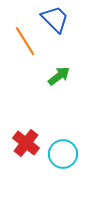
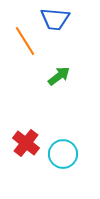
blue trapezoid: rotated 140 degrees clockwise
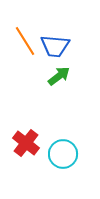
blue trapezoid: moved 27 px down
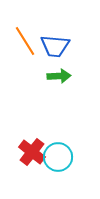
green arrow: rotated 35 degrees clockwise
red cross: moved 6 px right, 9 px down
cyan circle: moved 5 px left, 3 px down
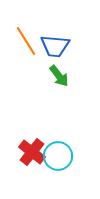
orange line: moved 1 px right
green arrow: rotated 55 degrees clockwise
cyan circle: moved 1 px up
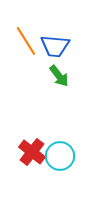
cyan circle: moved 2 px right
